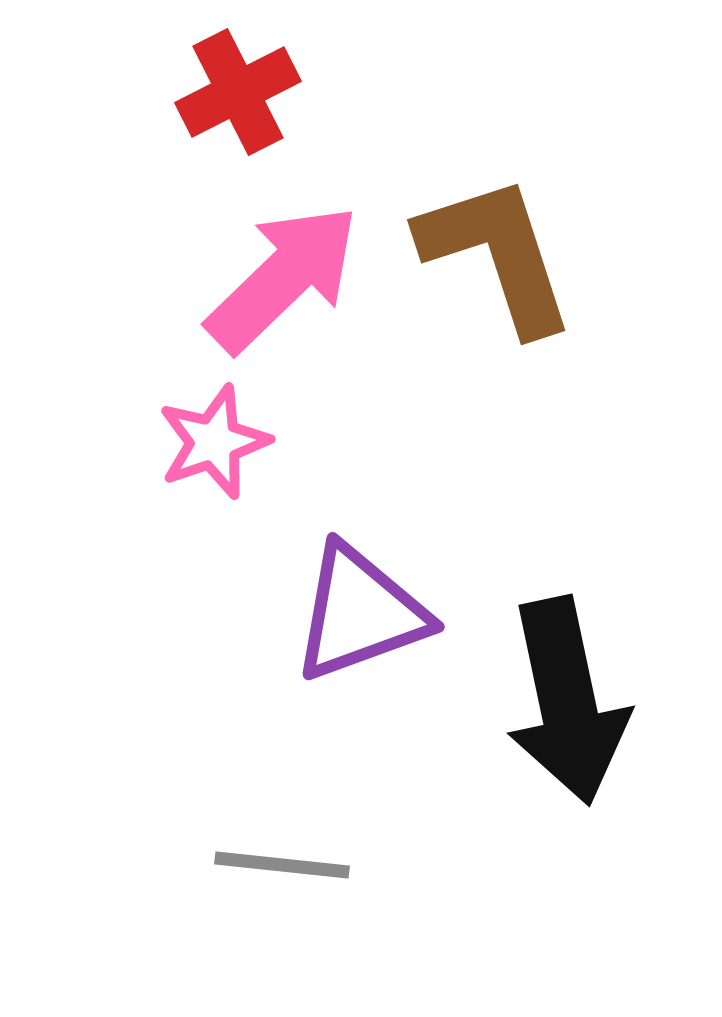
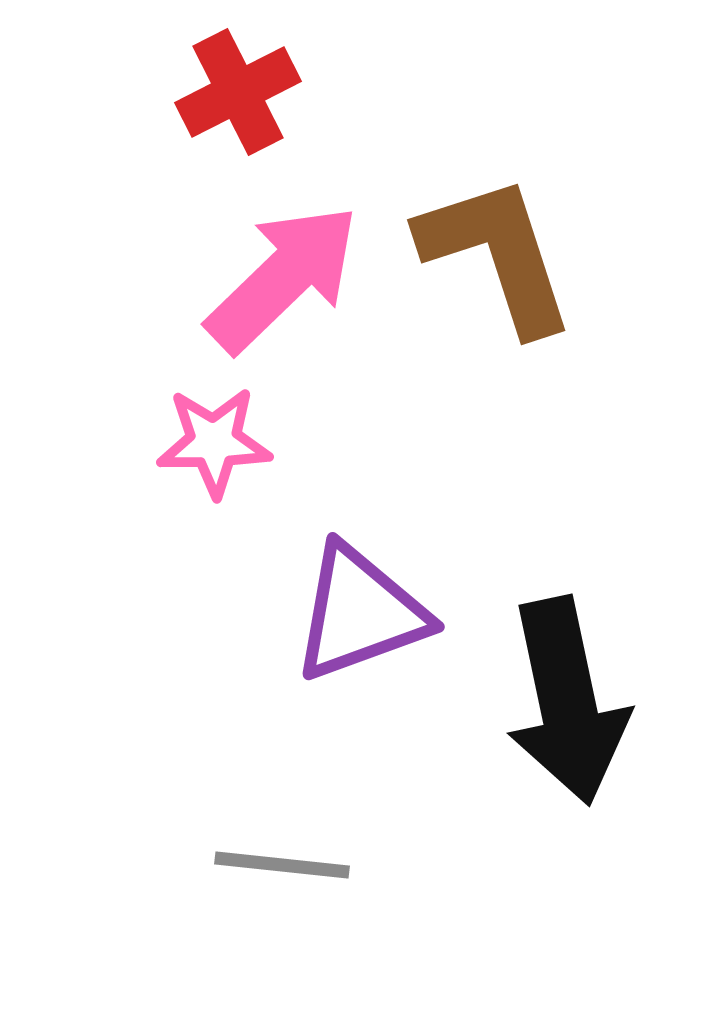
pink star: rotated 18 degrees clockwise
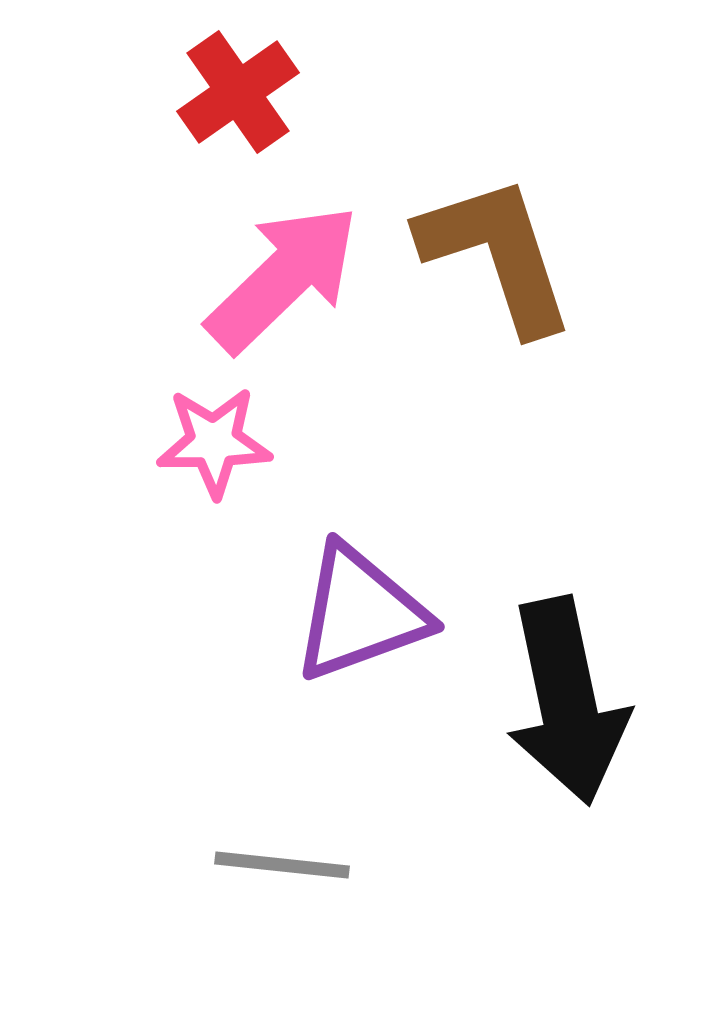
red cross: rotated 8 degrees counterclockwise
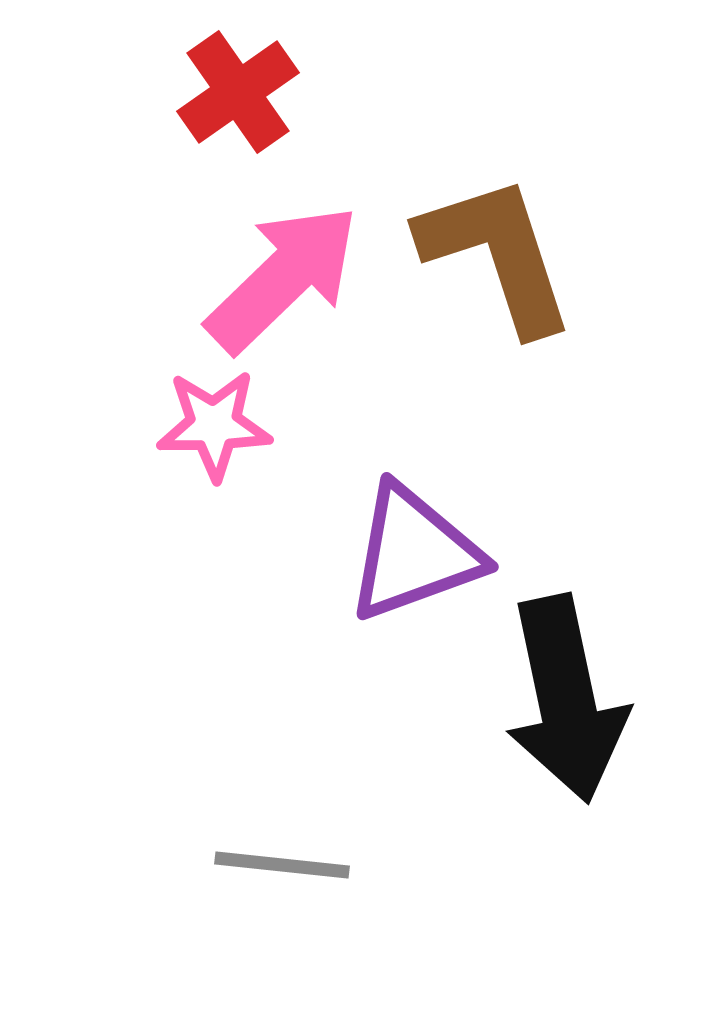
pink star: moved 17 px up
purple triangle: moved 54 px right, 60 px up
black arrow: moved 1 px left, 2 px up
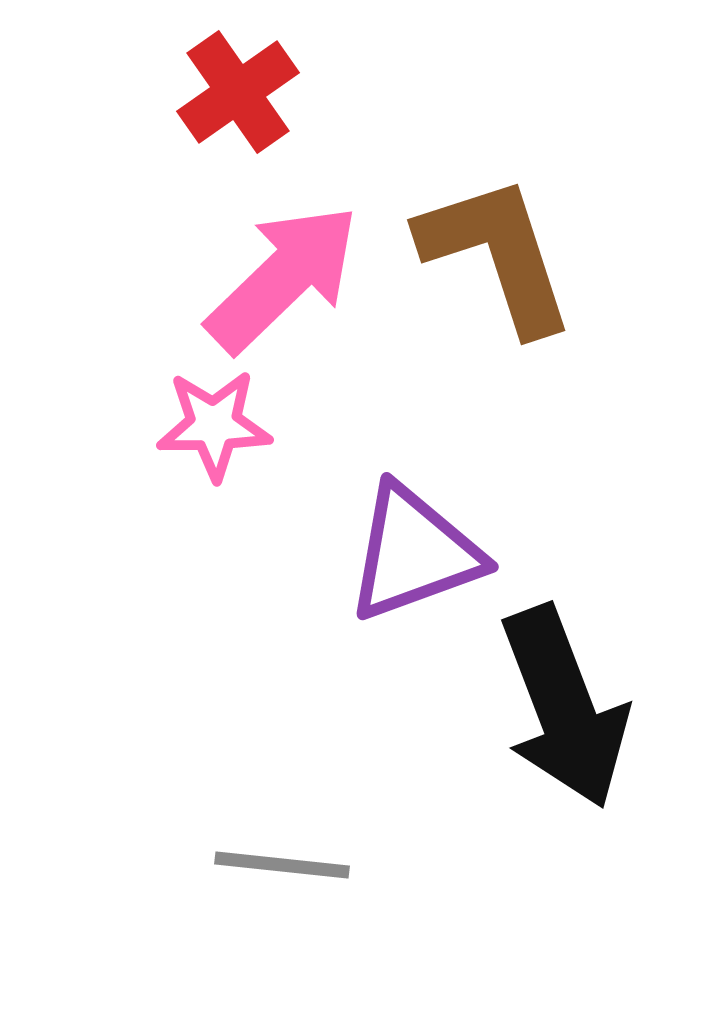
black arrow: moved 2 px left, 8 px down; rotated 9 degrees counterclockwise
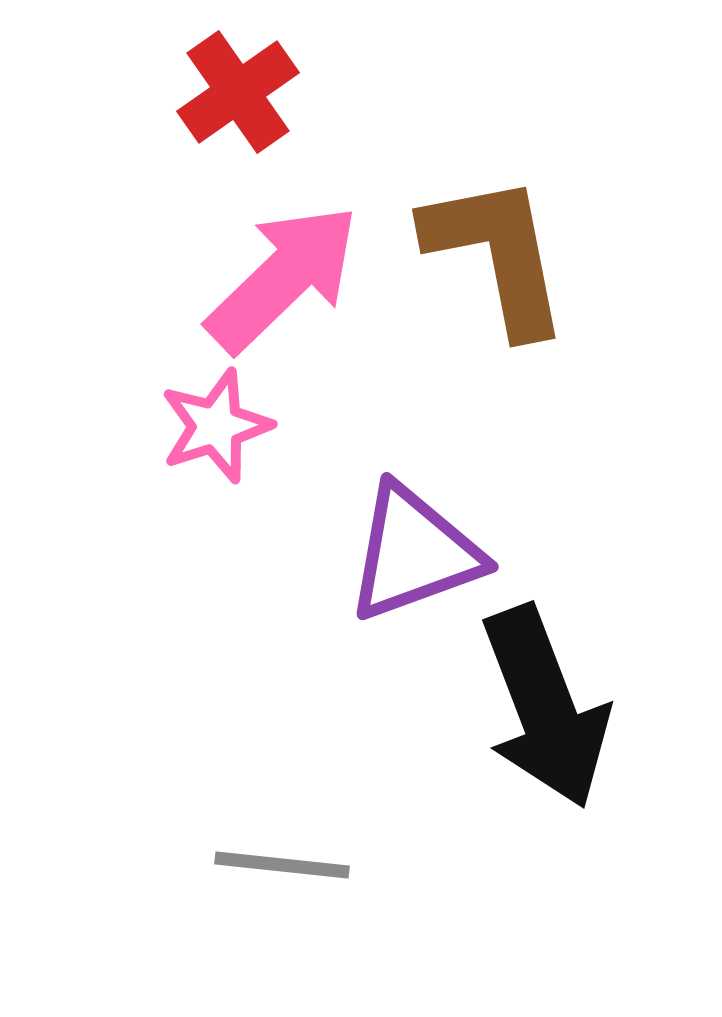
brown L-shape: rotated 7 degrees clockwise
pink star: moved 2 px right, 1 px down; rotated 17 degrees counterclockwise
black arrow: moved 19 px left
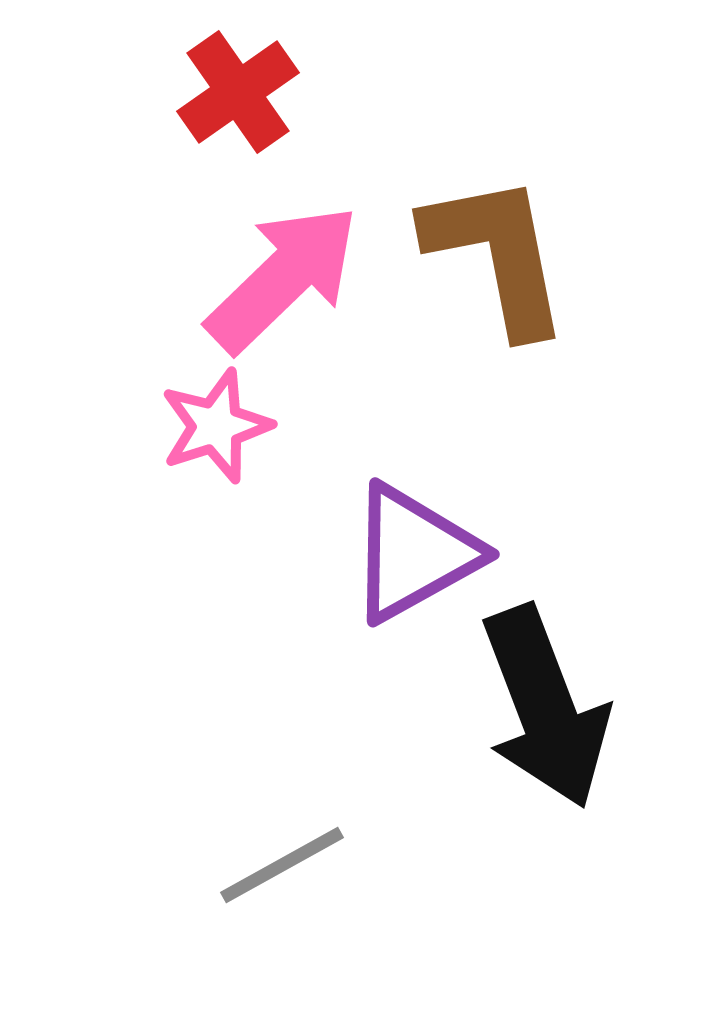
purple triangle: rotated 9 degrees counterclockwise
gray line: rotated 35 degrees counterclockwise
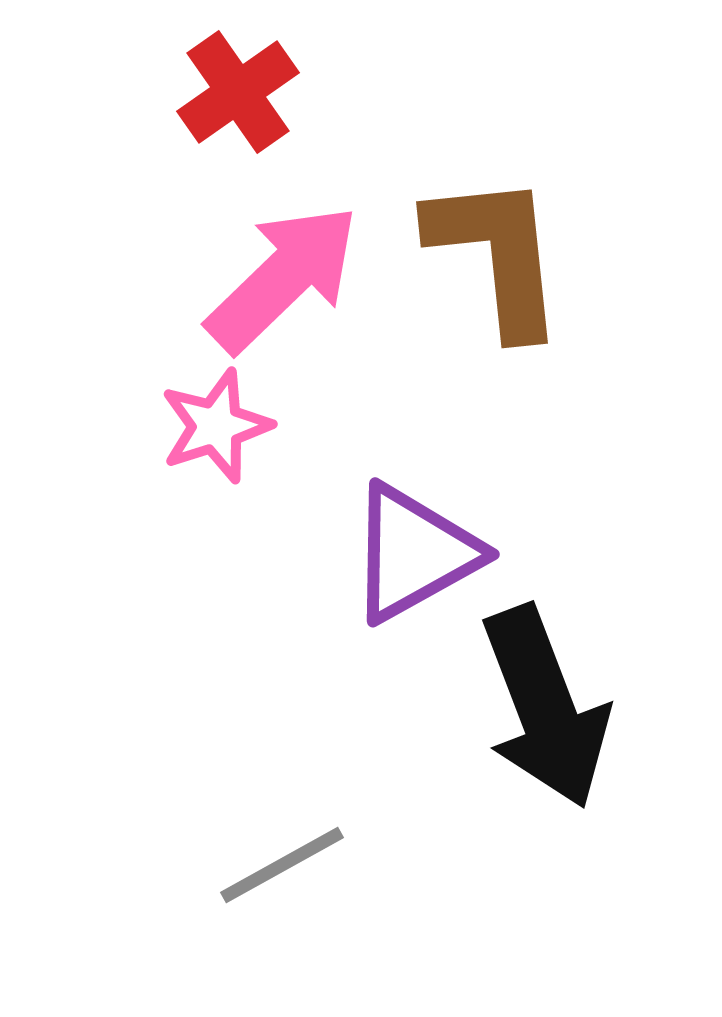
brown L-shape: rotated 5 degrees clockwise
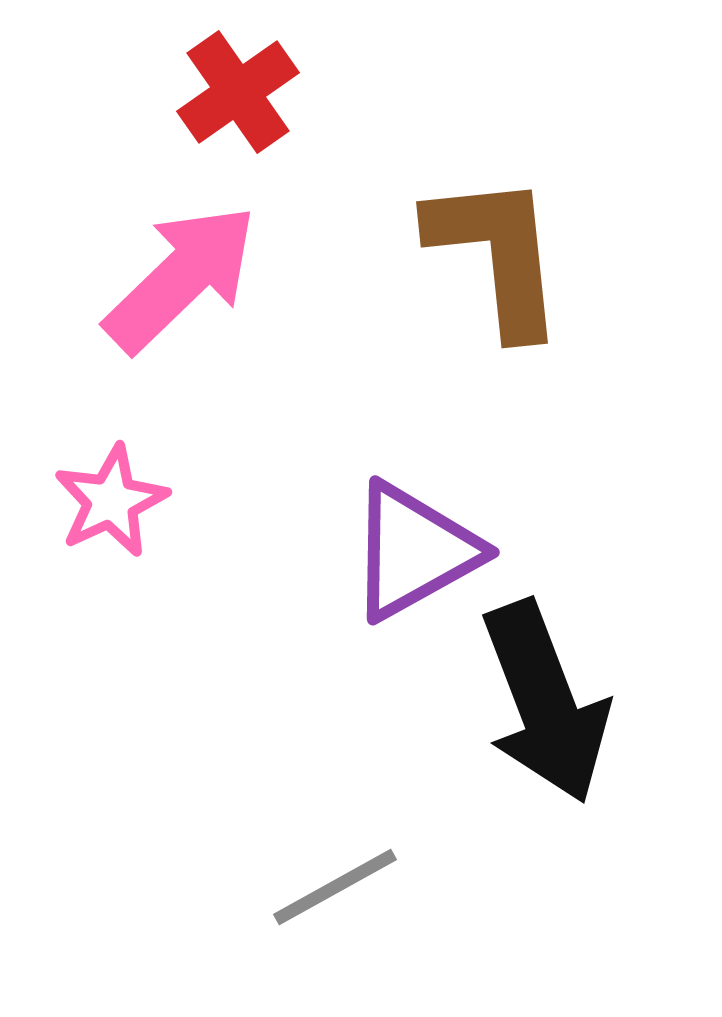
pink arrow: moved 102 px left
pink star: moved 105 px left, 75 px down; rotated 7 degrees counterclockwise
purple triangle: moved 2 px up
black arrow: moved 5 px up
gray line: moved 53 px right, 22 px down
